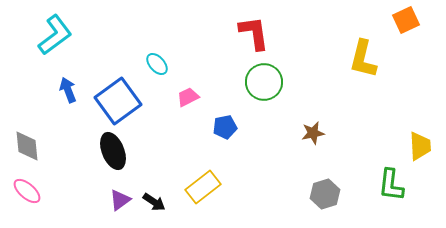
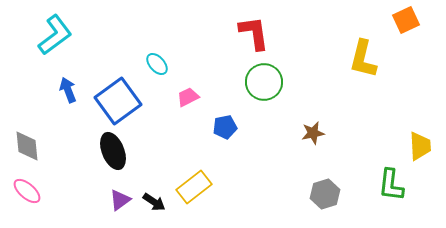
yellow rectangle: moved 9 px left
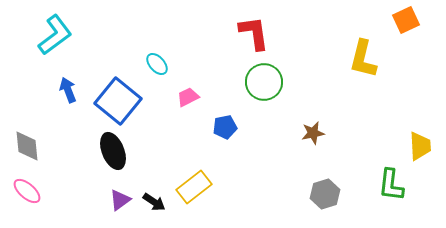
blue square: rotated 15 degrees counterclockwise
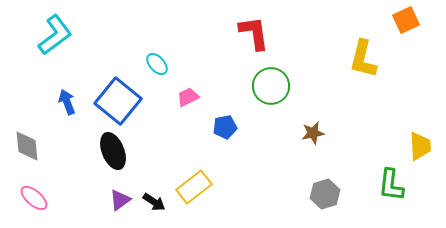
green circle: moved 7 px right, 4 px down
blue arrow: moved 1 px left, 12 px down
pink ellipse: moved 7 px right, 7 px down
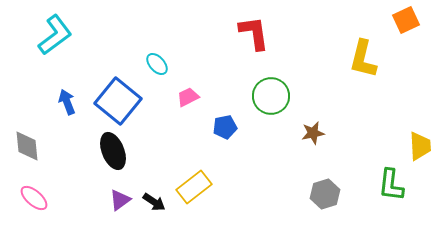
green circle: moved 10 px down
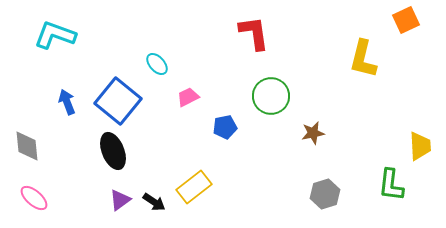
cyan L-shape: rotated 123 degrees counterclockwise
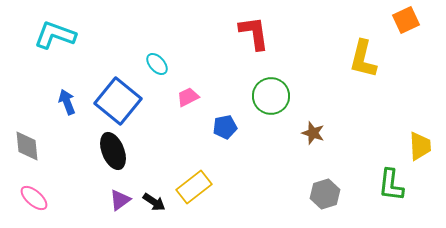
brown star: rotated 30 degrees clockwise
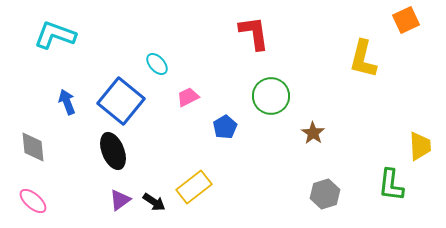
blue square: moved 3 px right
blue pentagon: rotated 20 degrees counterclockwise
brown star: rotated 15 degrees clockwise
gray diamond: moved 6 px right, 1 px down
pink ellipse: moved 1 px left, 3 px down
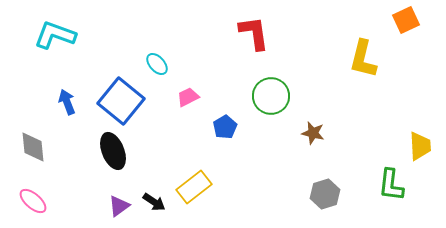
brown star: rotated 20 degrees counterclockwise
purple triangle: moved 1 px left, 6 px down
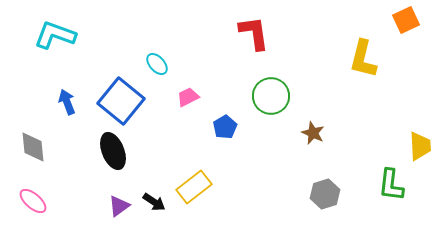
brown star: rotated 10 degrees clockwise
